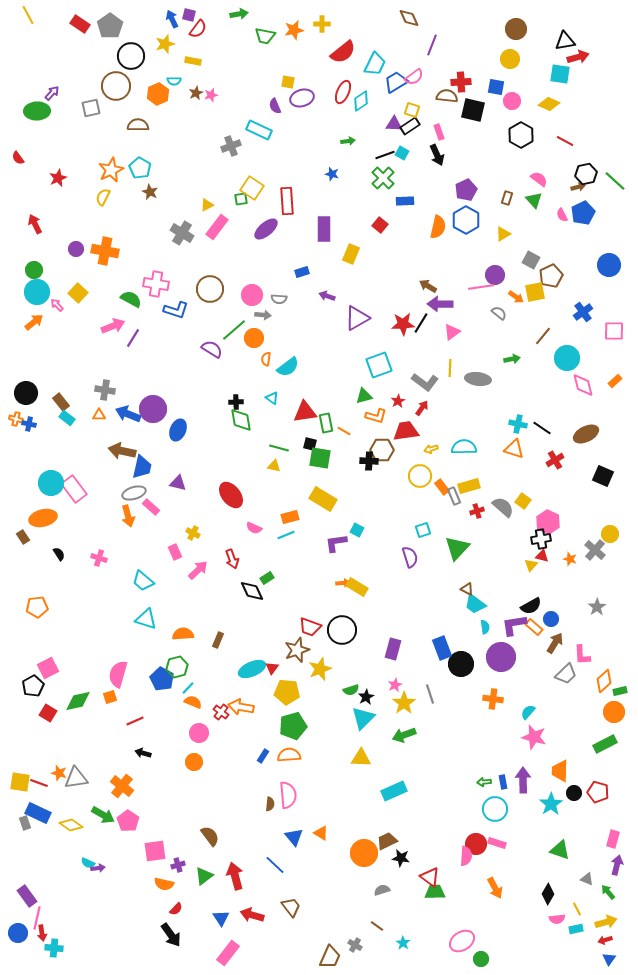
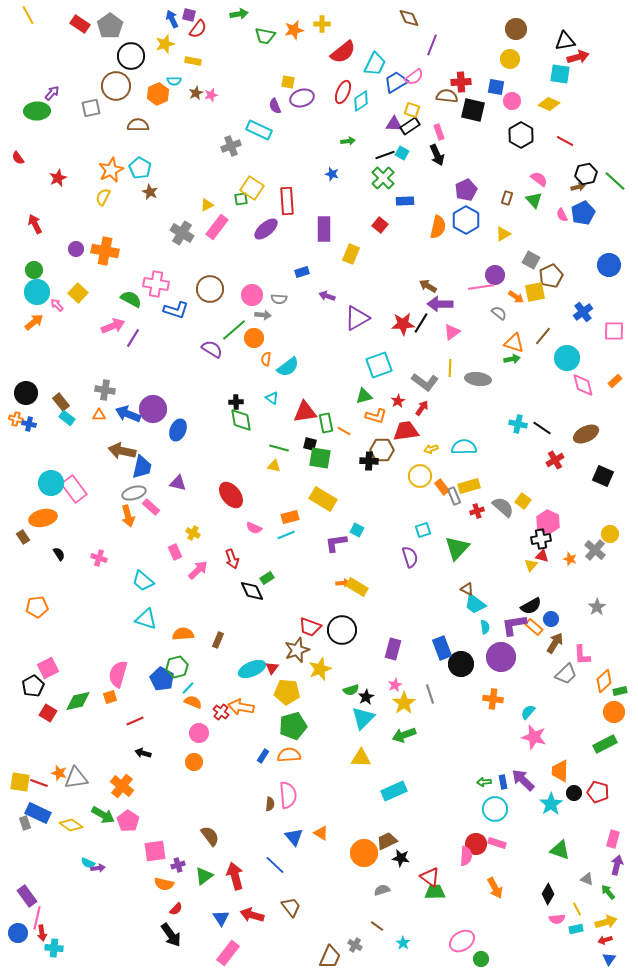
orange triangle at (514, 449): moved 106 px up
purple arrow at (523, 780): rotated 45 degrees counterclockwise
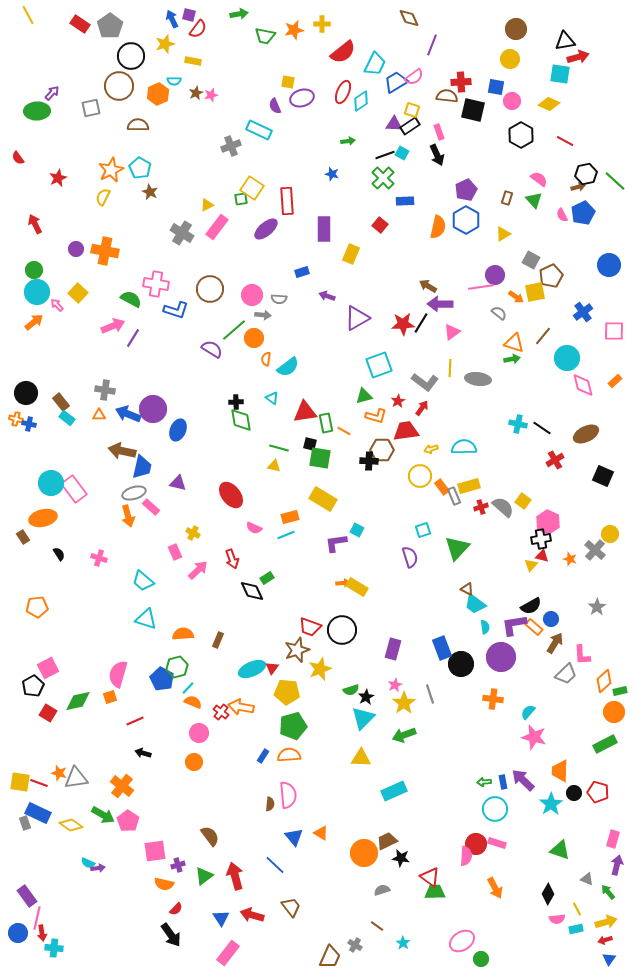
brown circle at (116, 86): moved 3 px right
red cross at (477, 511): moved 4 px right, 4 px up
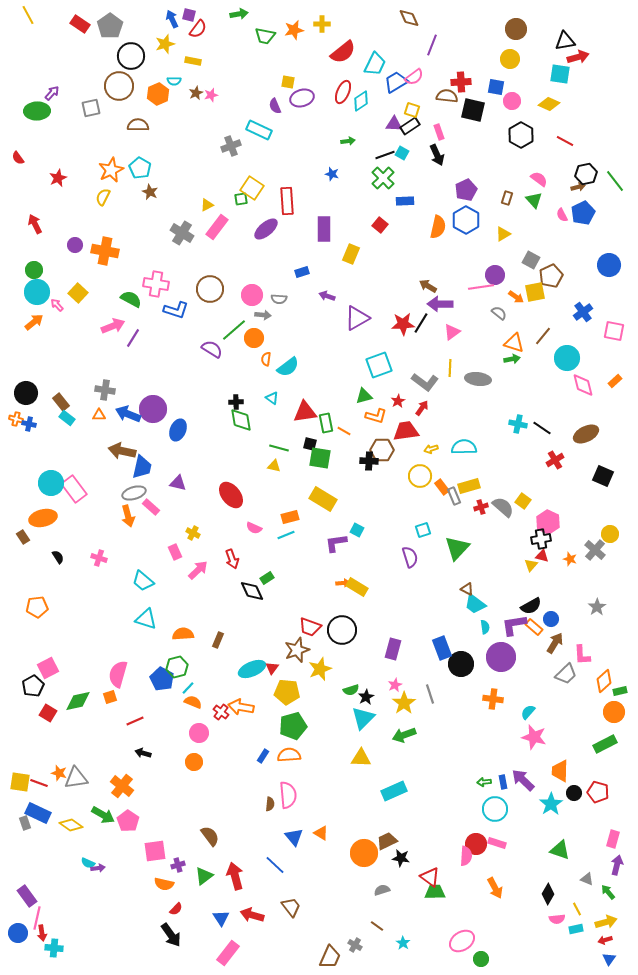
green line at (615, 181): rotated 10 degrees clockwise
purple circle at (76, 249): moved 1 px left, 4 px up
pink square at (614, 331): rotated 10 degrees clockwise
black semicircle at (59, 554): moved 1 px left, 3 px down
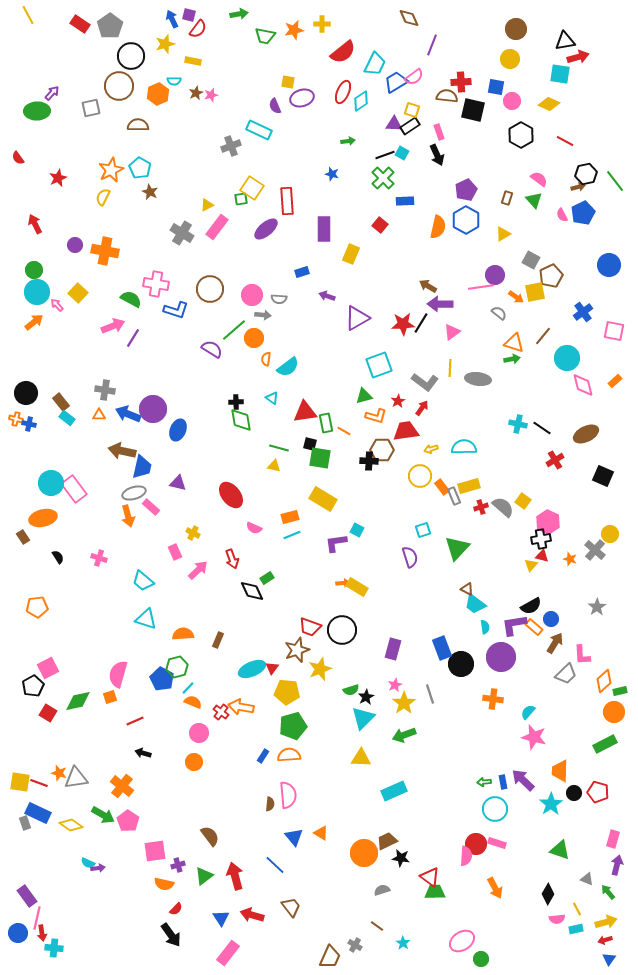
cyan line at (286, 535): moved 6 px right
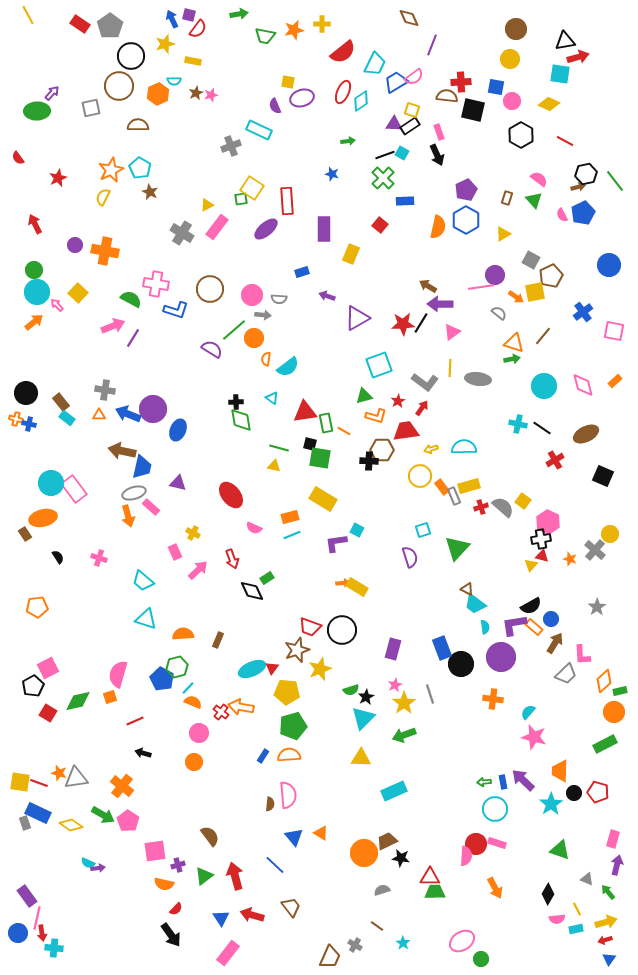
cyan circle at (567, 358): moved 23 px left, 28 px down
brown rectangle at (23, 537): moved 2 px right, 3 px up
red triangle at (430, 877): rotated 35 degrees counterclockwise
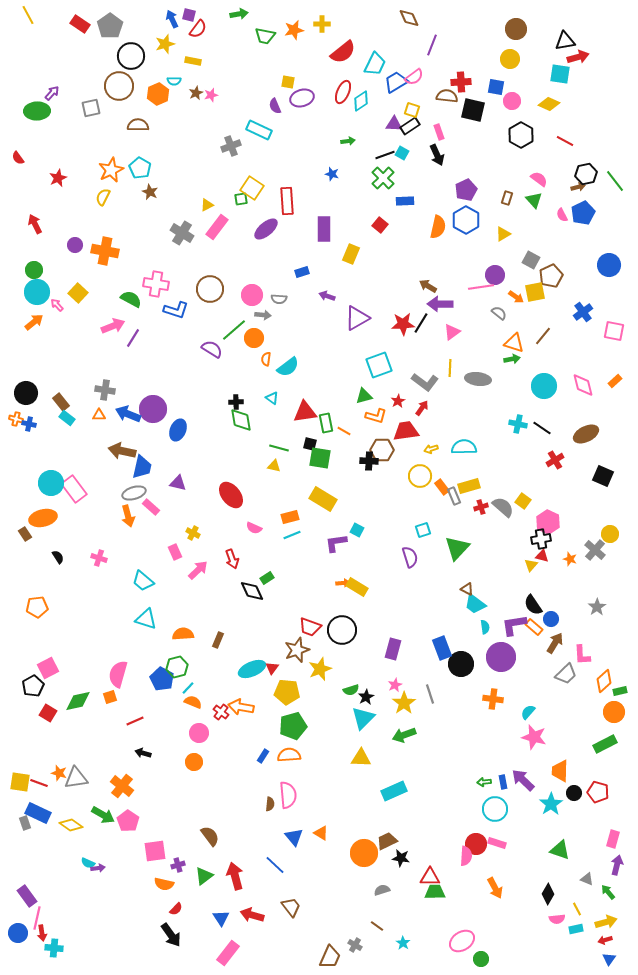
black semicircle at (531, 606): moved 2 px right, 1 px up; rotated 85 degrees clockwise
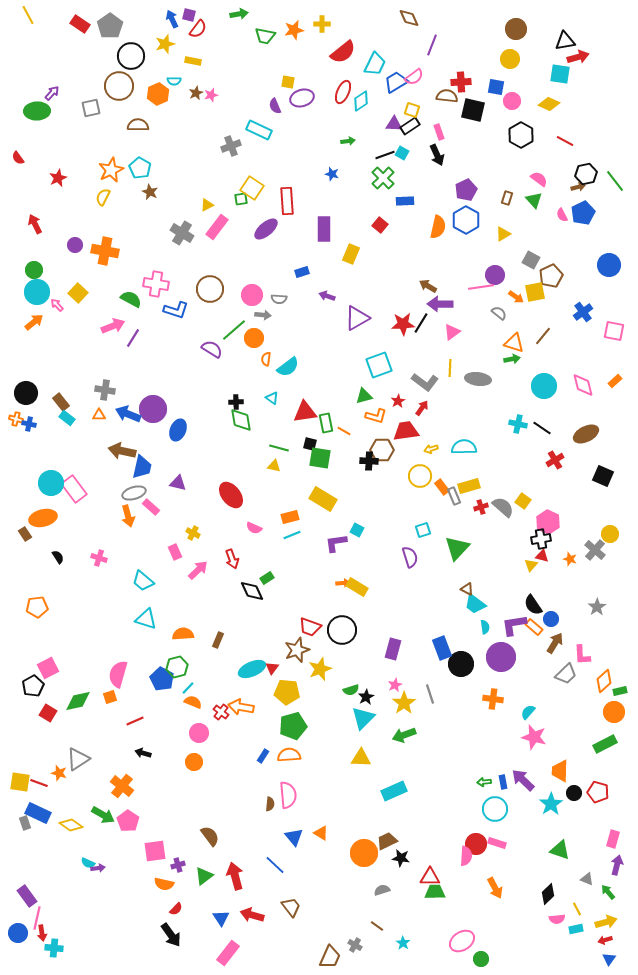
gray triangle at (76, 778): moved 2 px right, 19 px up; rotated 25 degrees counterclockwise
black diamond at (548, 894): rotated 15 degrees clockwise
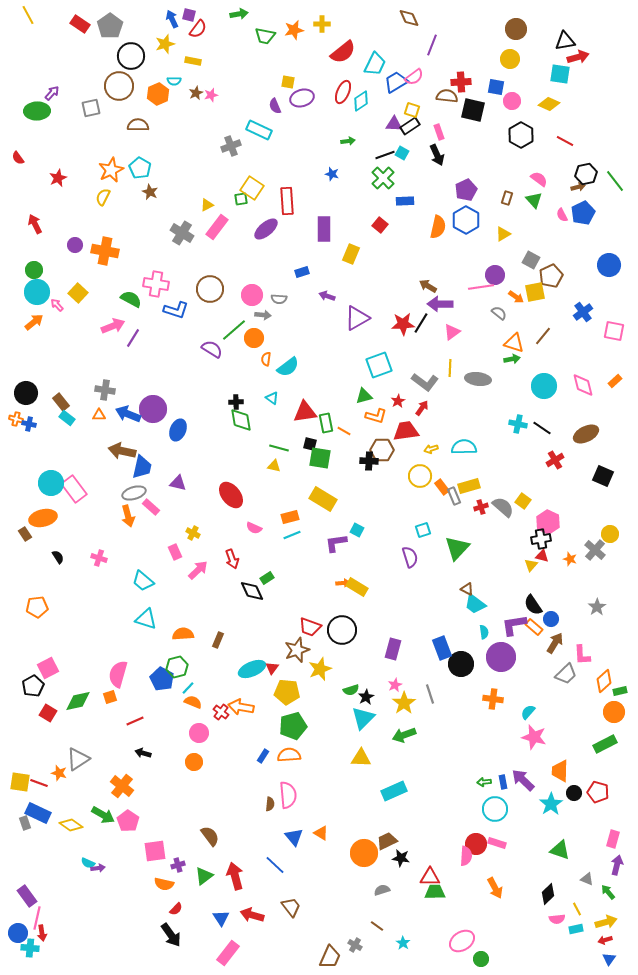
cyan semicircle at (485, 627): moved 1 px left, 5 px down
cyan cross at (54, 948): moved 24 px left
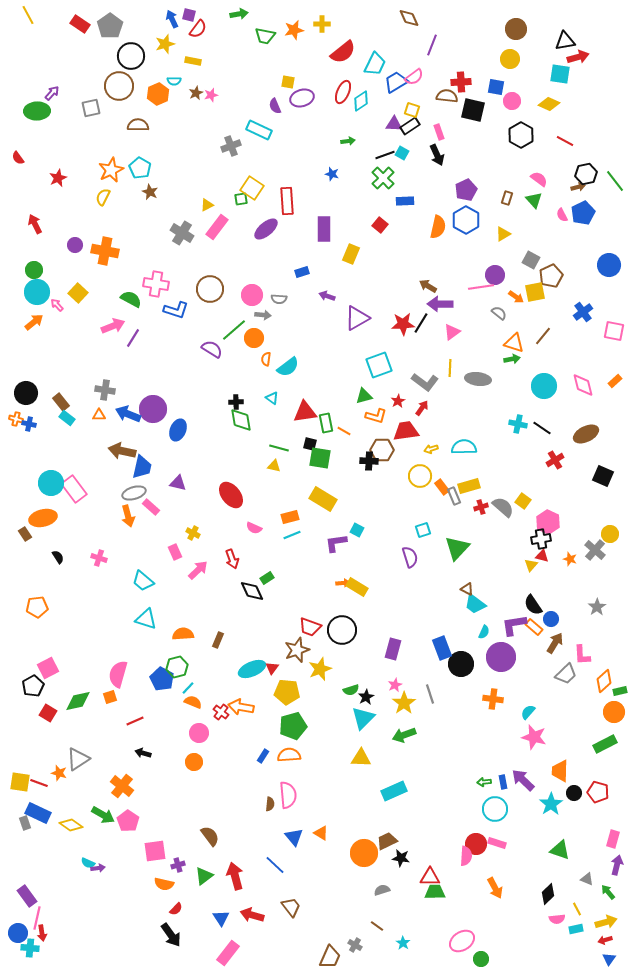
cyan semicircle at (484, 632): rotated 32 degrees clockwise
